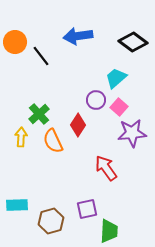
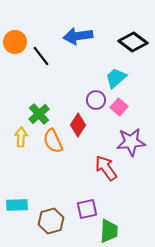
purple star: moved 1 px left, 9 px down
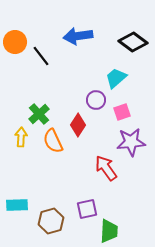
pink square: moved 3 px right, 5 px down; rotated 30 degrees clockwise
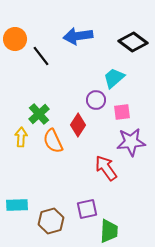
orange circle: moved 3 px up
cyan trapezoid: moved 2 px left
pink square: rotated 12 degrees clockwise
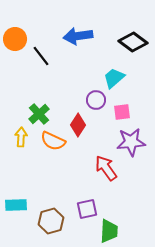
orange semicircle: rotated 40 degrees counterclockwise
cyan rectangle: moved 1 px left
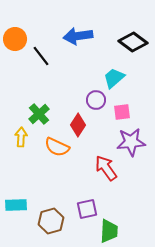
orange semicircle: moved 4 px right, 6 px down
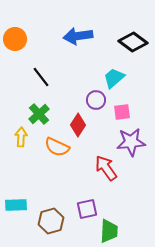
black line: moved 21 px down
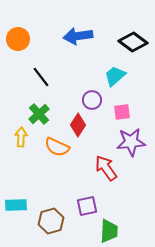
orange circle: moved 3 px right
cyan trapezoid: moved 1 px right, 2 px up
purple circle: moved 4 px left
purple square: moved 3 px up
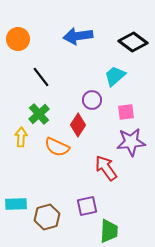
pink square: moved 4 px right
cyan rectangle: moved 1 px up
brown hexagon: moved 4 px left, 4 px up
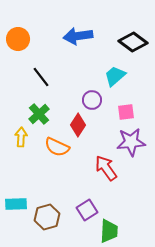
purple square: moved 4 px down; rotated 20 degrees counterclockwise
